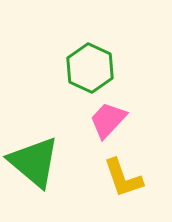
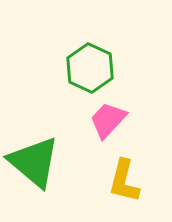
yellow L-shape: moved 1 px right, 3 px down; rotated 33 degrees clockwise
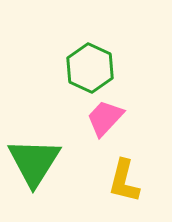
pink trapezoid: moved 3 px left, 2 px up
green triangle: rotated 22 degrees clockwise
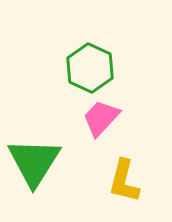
pink trapezoid: moved 4 px left
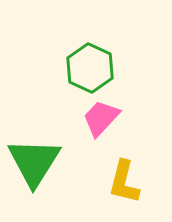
yellow L-shape: moved 1 px down
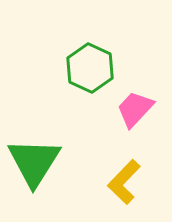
pink trapezoid: moved 34 px right, 9 px up
yellow L-shape: rotated 30 degrees clockwise
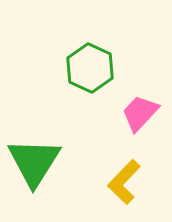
pink trapezoid: moved 5 px right, 4 px down
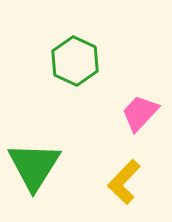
green hexagon: moved 15 px left, 7 px up
green triangle: moved 4 px down
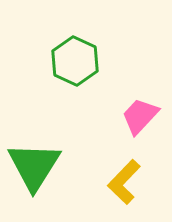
pink trapezoid: moved 3 px down
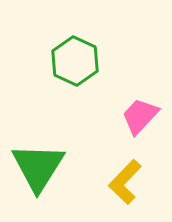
green triangle: moved 4 px right, 1 px down
yellow L-shape: moved 1 px right
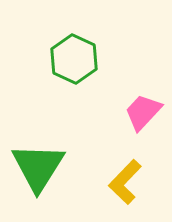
green hexagon: moved 1 px left, 2 px up
pink trapezoid: moved 3 px right, 4 px up
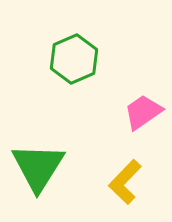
green hexagon: rotated 12 degrees clockwise
pink trapezoid: rotated 12 degrees clockwise
